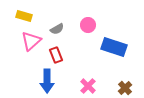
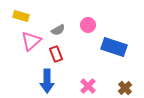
yellow rectangle: moved 3 px left
gray semicircle: moved 1 px right, 1 px down
red rectangle: moved 1 px up
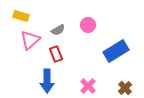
pink triangle: moved 1 px left, 1 px up
blue rectangle: moved 2 px right, 4 px down; rotated 50 degrees counterclockwise
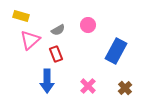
blue rectangle: rotated 30 degrees counterclockwise
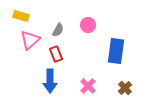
gray semicircle: rotated 32 degrees counterclockwise
blue rectangle: rotated 20 degrees counterclockwise
blue arrow: moved 3 px right
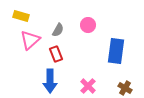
brown cross: rotated 16 degrees counterclockwise
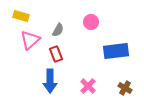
pink circle: moved 3 px right, 3 px up
blue rectangle: rotated 75 degrees clockwise
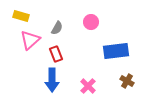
gray semicircle: moved 1 px left, 2 px up
blue arrow: moved 2 px right, 1 px up
brown cross: moved 2 px right, 7 px up
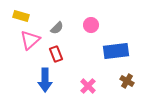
pink circle: moved 3 px down
gray semicircle: rotated 16 degrees clockwise
blue arrow: moved 7 px left
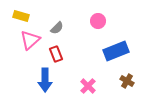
pink circle: moved 7 px right, 4 px up
blue rectangle: rotated 15 degrees counterclockwise
